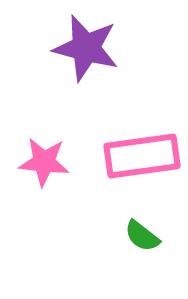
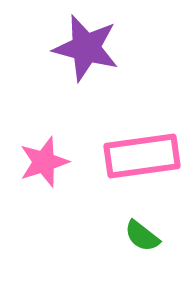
pink star: rotated 24 degrees counterclockwise
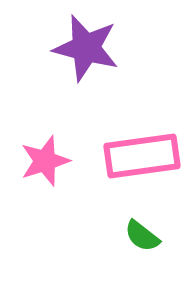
pink star: moved 1 px right, 1 px up
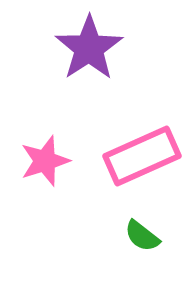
purple star: moved 3 px right; rotated 24 degrees clockwise
pink rectangle: rotated 16 degrees counterclockwise
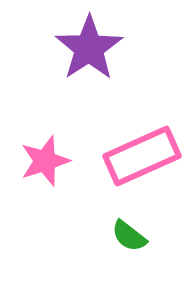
green semicircle: moved 13 px left
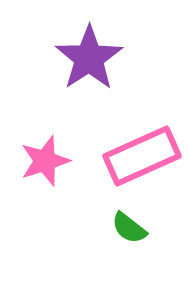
purple star: moved 10 px down
green semicircle: moved 8 px up
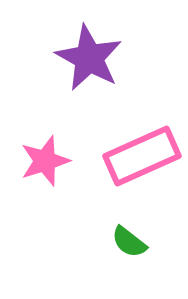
purple star: rotated 10 degrees counterclockwise
green semicircle: moved 14 px down
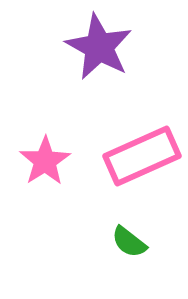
purple star: moved 10 px right, 11 px up
pink star: rotated 15 degrees counterclockwise
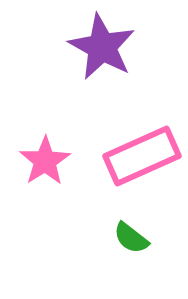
purple star: moved 3 px right
green semicircle: moved 2 px right, 4 px up
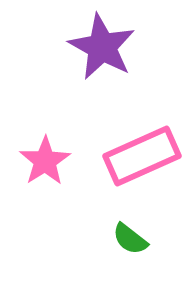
green semicircle: moved 1 px left, 1 px down
